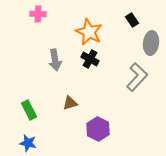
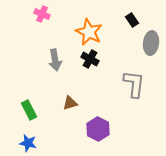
pink cross: moved 4 px right; rotated 21 degrees clockwise
gray L-shape: moved 3 px left, 7 px down; rotated 36 degrees counterclockwise
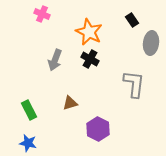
gray arrow: rotated 30 degrees clockwise
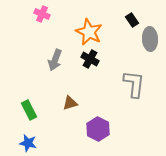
gray ellipse: moved 1 px left, 4 px up; rotated 10 degrees counterclockwise
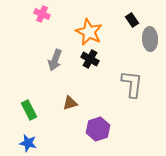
gray L-shape: moved 2 px left
purple hexagon: rotated 15 degrees clockwise
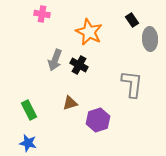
pink cross: rotated 14 degrees counterclockwise
black cross: moved 11 px left, 6 px down
purple hexagon: moved 9 px up
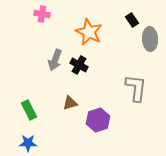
gray L-shape: moved 4 px right, 4 px down
blue star: rotated 12 degrees counterclockwise
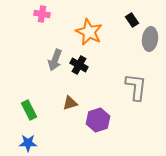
gray ellipse: rotated 10 degrees clockwise
gray L-shape: moved 1 px up
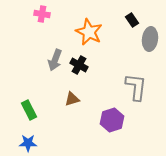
brown triangle: moved 2 px right, 4 px up
purple hexagon: moved 14 px right
